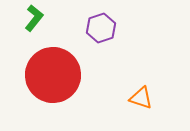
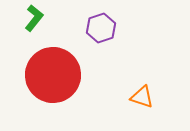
orange triangle: moved 1 px right, 1 px up
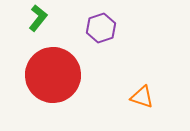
green L-shape: moved 4 px right
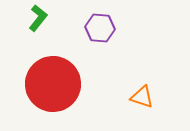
purple hexagon: moved 1 px left; rotated 24 degrees clockwise
red circle: moved 9 px down
